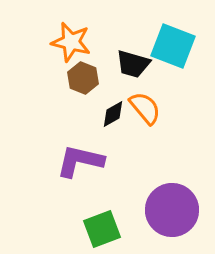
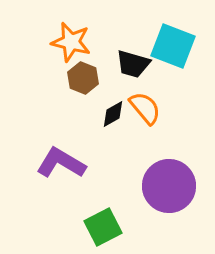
purple L-shape: moved 19 px left, 2 px down; rotated 18 degrees clockwise
purple circle: moved 3 px left, 24 px up
green square: moved 1 px right, 2 px up; rotated 6 degrees counterclockwise
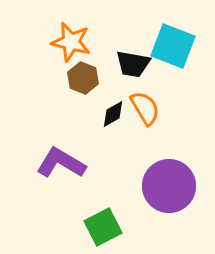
black trapezoid: rotated 6 degrees counterclockwise
orange semicircle: rotated 9 degrees clockwise
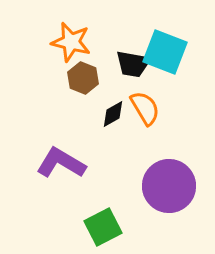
cyan square: moved 8 px left, 6 px down
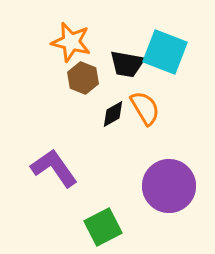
black trapezoid: moved 6 px left
purple L-shape: moved 7 px left, 5 px down; rotated 24 degrees clockwise
